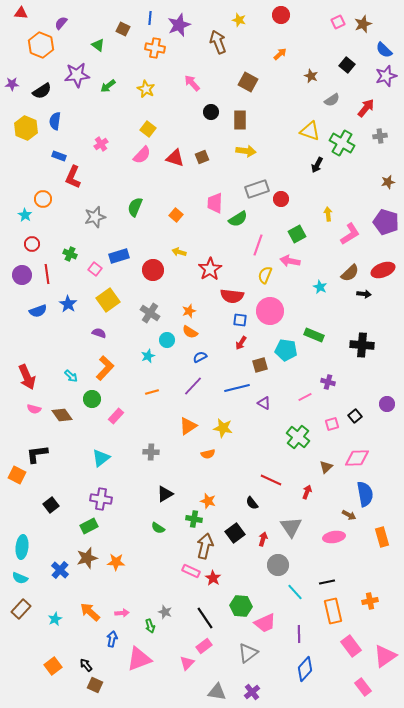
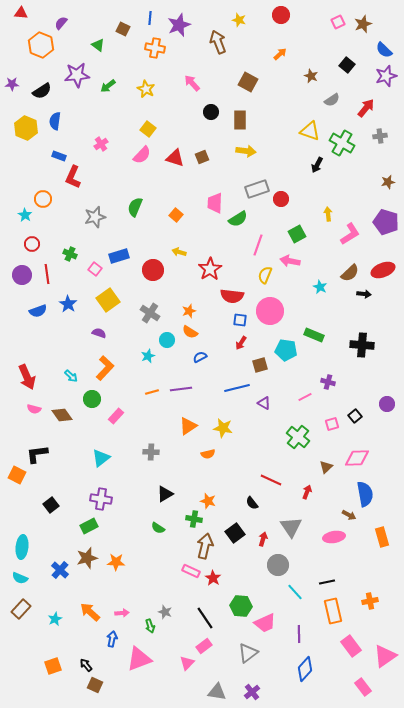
purple line at (193, 386): moved 12 px left, 3 px down; rotated 40 degrees clockwise
orange square at (53, 666): rotated 18 degrees clockwise
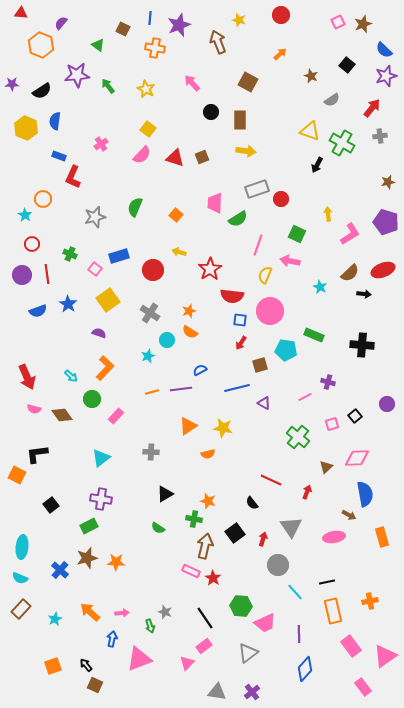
green arrow at (108, 86): rotated 91 degrees clockwise
red arrow at (366, 108): moved 6 px right
green square at (297, 234): rotated 36 degrees counterclockwise
blue semicircle at (200, 357): moved 13 px down
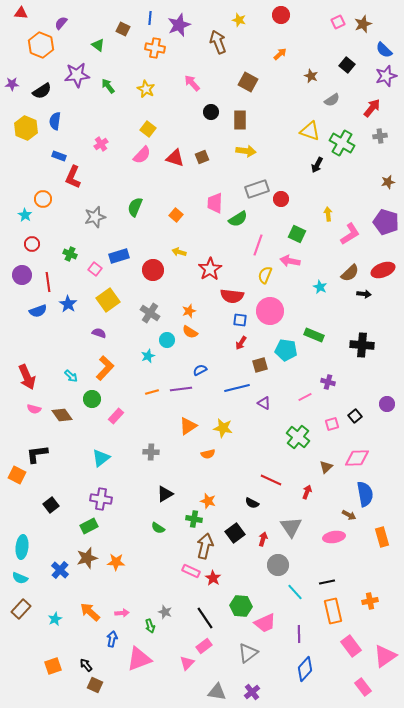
red line at (47, 274): moved 1 px right, 8 px down
black semicircle at (252, 503): rotated 24 degrees counterclockwise
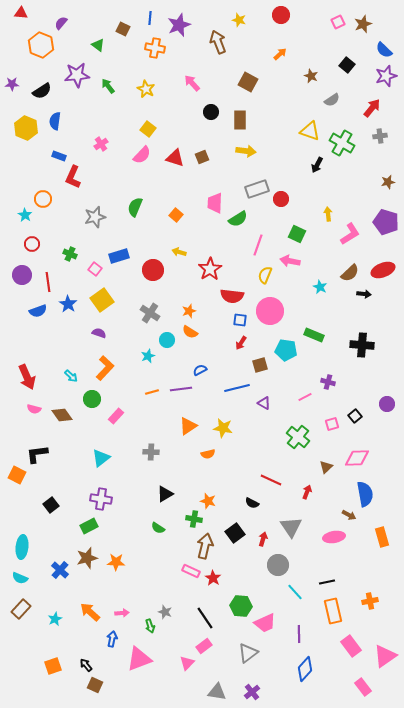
yellow square at (108, 300): moved 6 px left
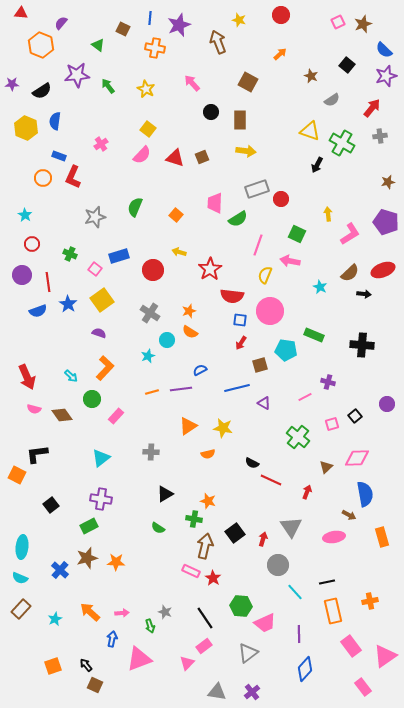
orange circle at (43, 199): moved 21 px up
black semicircle at (252, 503): moved 40 px up
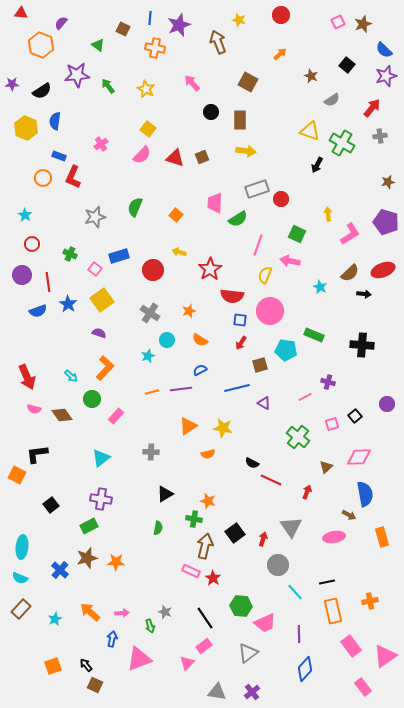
orange semicircle at (190, 332): moved 10 px right, 8 px down
pink diamond at (357, 458): moved 2 px right, 1 px up
green semicircle at (158, 528): rotated 112 degrees counterclockwise
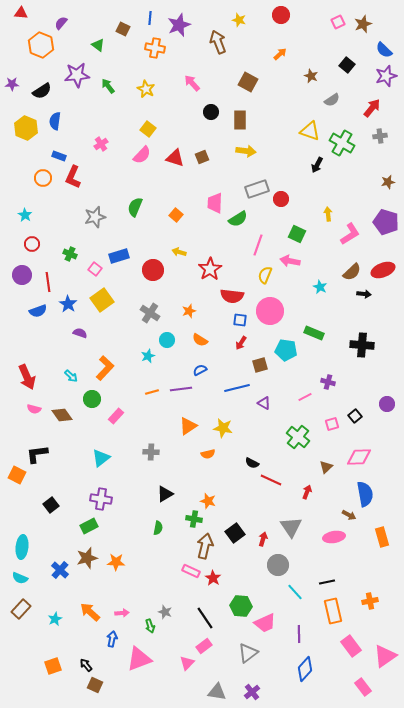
brown semicircle at (350, 273): moved 2 px right, 1 px up
purple semicircle at (99, 333): moved 19 px left
green rectangle at (314, 335): moved 2 px up
